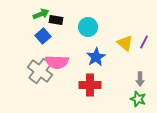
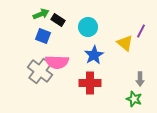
black rectangle: moved 2 px right; rotated 24 degrees clockwise
blue square: rotated 28 degrees counterclockwise
purple line: moved 3 px left, 11 px up
blue star: moved 2 px left, 2 px up
red cross: moved 2 px up
green star: moved 4 px left
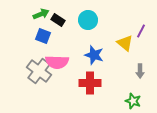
cyan circle: moved 7 px up
blue star: rotated 24 degrees counterclockwise
gray cross: moved 1 px left
gray arrow: moved 8 px up
green star: moved 1 px left, 2 px down
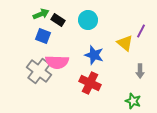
red cross: rotated 25 degrees clockwise
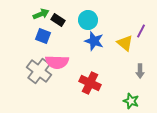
blue star: moved 14 px up
green star: moved 2 px left
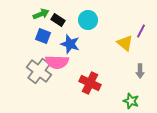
blue star: moved 24 px left, 3 px down
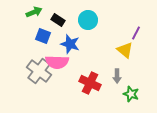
green arrow: moved 7 px left, 2 px up
purple line: moved 5 px left, 2 px down
yellow triangle: moved 7 px down
gray arrow: moved 23 px left, 5 px down
green star: moved 7 px up
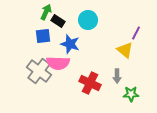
green arrow: moved 12 px right; rotated 42 degrees counterclockwise
black rectangle: moved 1 px down
blue square: rotated 28 degrees counterclockwise
pink semicircle: moved 1 px right, 1 px down
green star: rotated 21 degrees counterclockwise
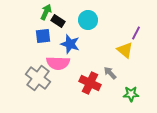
gray cross: moved 1 px left, 7 px down
gray arrow: moved 7 px left, 3 px up; rotated 136 degrees clockwise
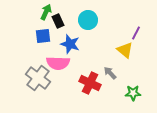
black rectangle: rotated 32 degrees clockwise
green star: moved 2 px right, 1 px up
